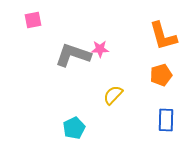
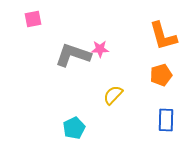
pink square: moved 1 px up
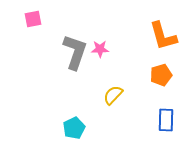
gray L-shape: moved 2 px right, 3 px up; rotated 90 degrees clockwise
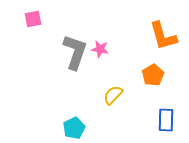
pink star: rotated 12 degrees clockwise
orange pentagon: moved 8 px left; rotated 15 degrees counterclockwise
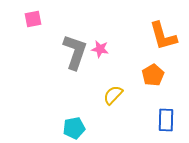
cyan pentagon: rotated 15 degrees clockwise
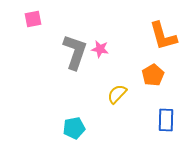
yellow semicircle: moved 4 px right, 1 px up
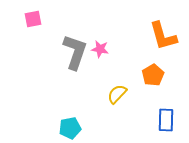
cyan pentagon: moved 4 px left
